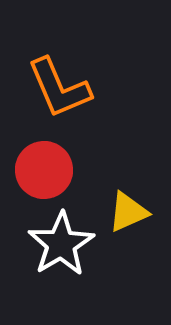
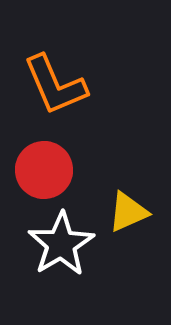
orange L-shape: moved 4 px left, 3 px up
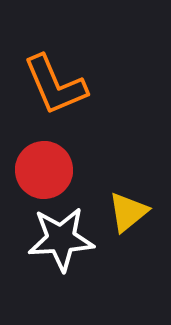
yellow triangle: rotated 15 degrees counterclockwise
white star: moved 5 px up; rotated 28 degrees clockwise
